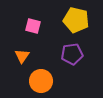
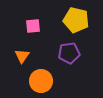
pink square: rotated 21 degrees counterclockwise
purple pentagon: moved 3 px left, 1 px up
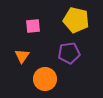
orange circle: moved 4 px right, 2 px up
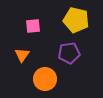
orange triangle: moved 1 px up
